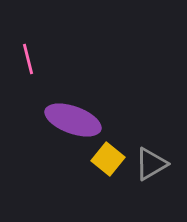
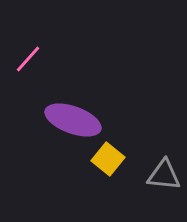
pink line: rotated 56 degrees clockwise
gray triangle: moved 13 px right, 11 px down; rotated 36 degrees clockwise
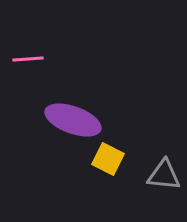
pink line: rotated 44 degrees clockwise
yellow square: rotated 12 degrees counterclockwise
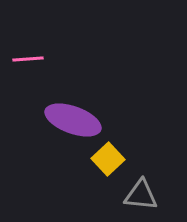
yellow square: rotated 20 degrees clockwise
gray triangle: moved 23 px left, 20 px down
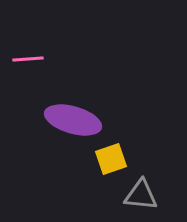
purple ellipse: rotated 4 degrees counterclockwise
yellow square: moved 3 px right; rotated 24 degrees clockwise
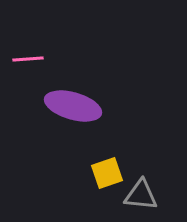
purple ellipse: moved 14 px up
yellow square: moved 4 px left, 14 px down
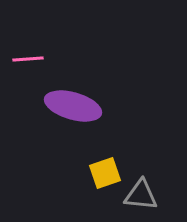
yellow square: moved 2 px left
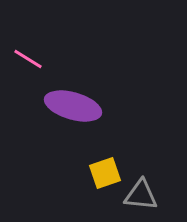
pink line: rotated 36 degrees clockwise
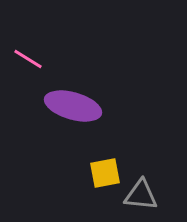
yellow square: rotated 8 degrees clockwise
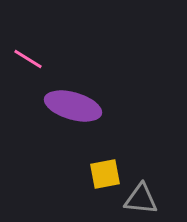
yellow square: moved 1 px down
gray triangle: moved 4 px down
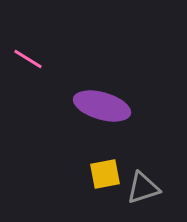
purple ellipse: moved 29 px right
gray triangle: moved 2 px right, 11 px up; rotated 24 degrees counterclockwise
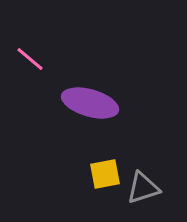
pink line: moved 2 px right; rotated 8 degrees clockwise
purple ellipse: moved 12 px left, 3 px up
